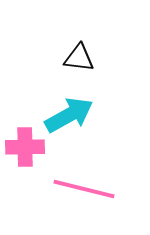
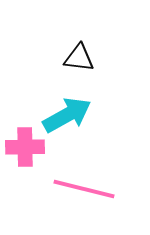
cyan arrow: moved 2 px left
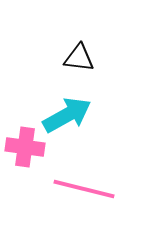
pink cross: rotated 9 degrees clockwise
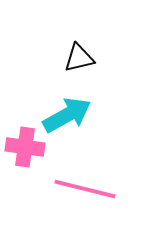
black triangle: rotated 20 degrees counterclockwise
pink line: moved 1 px right
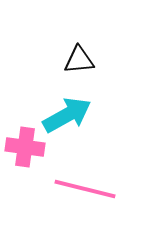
black triangle: moved 2 px down; rotated 8 degrees clockwise
